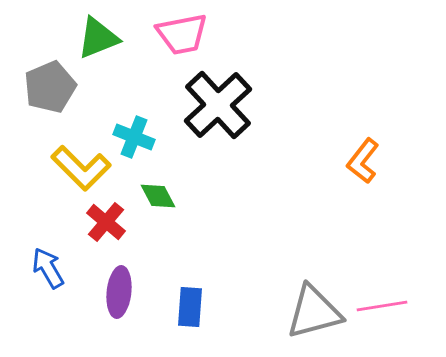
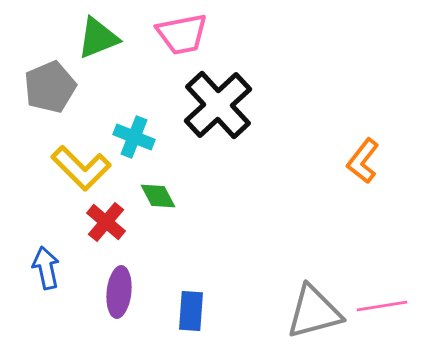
blue arrow: moved 2 px left; rotated 18 degrees clockwise
blue rectangle: moved 1 px right, 4 px down
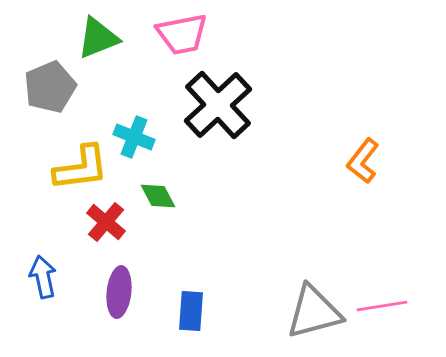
yellow L-shape: rotated 52 degrees counterclockwise
blue arrow: moved 3 px left, 9 px down
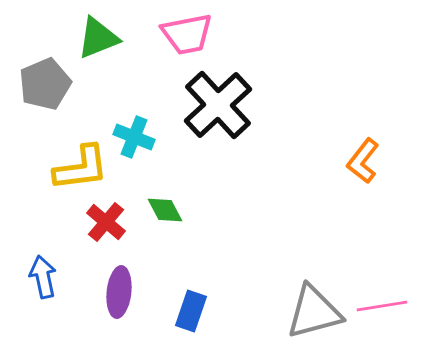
pink trapezoid: moved 5 px right
gray pentagon: moved 5 px left, 3 px up
green diamond: moved 7 px right, 14 px down
blue rectangle: rotated 15 degrees clockwise
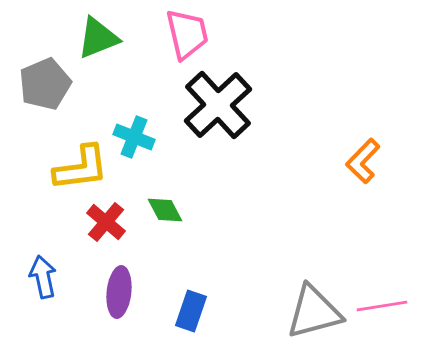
pink trapezoid: rotated 92 degrees counterclockwise
orange L-shape: rotated 6 degrees clockwise
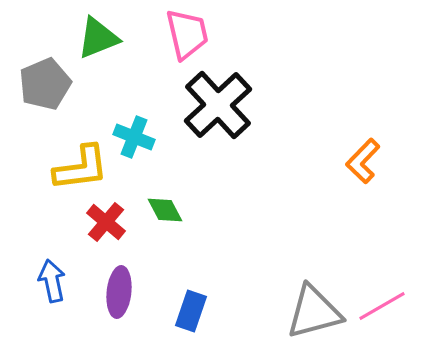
blue arrow: moved 9 px right, 4 px down
pink line: rotated 21 degrees counterclockwise
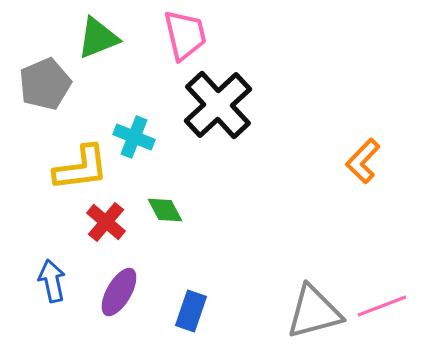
pink trapezoid: moved 2 px left, 1 px down
purple ellipse: rotated 24 degrees clockwise
pink line: rotated 9 degrees clockwise
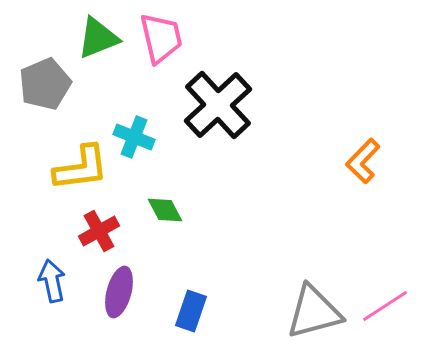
pink trapezoid: moved 24 px left, 3 px down
red cross: moved 7 px left, 9 px down; rotated 21 degrees clockwise
purple ellipse: rotated 15 degrees counterclockwise
pink line: moved 3 px right; rotated 12 degrees counterclockwise
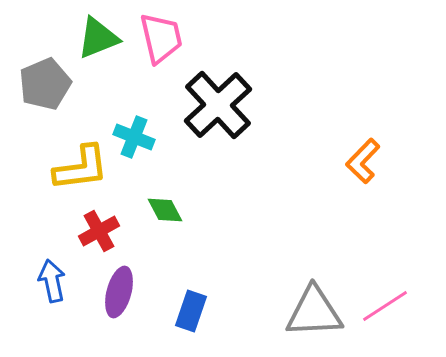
gray triangle: rotated 12 degrees clockwise
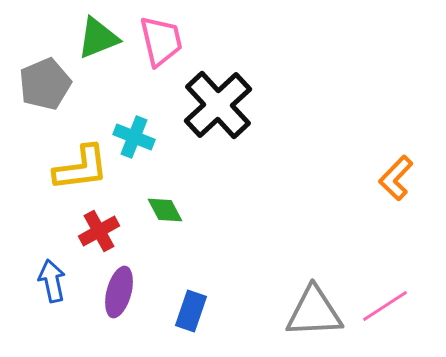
pink trapezoid: moved 3 px down
orange L-shape: moved 33 px right, 17 px down
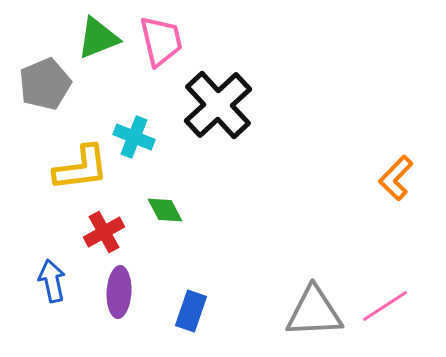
red cross: moved 5 px right, 1 px down
purple ellipse: rotated 12 degrees counterclockwise
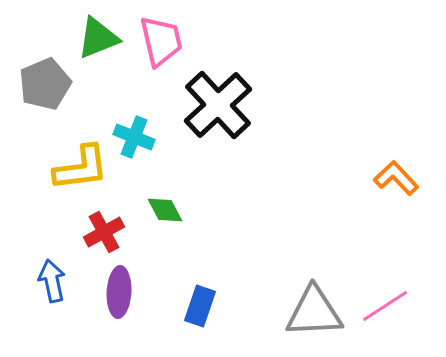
orange L-shape: rotated 93 degrees clockwise
blue rectangle: moved 9 px right, 5 px up
